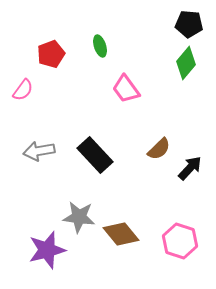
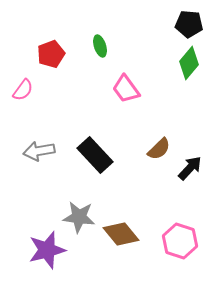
green diamond: moved 3 px right
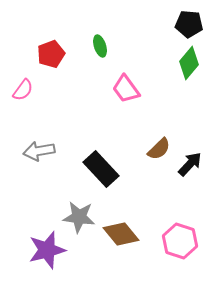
black rectangle: moved 6 px right, 14 px down
black arrow: moved 4 px up
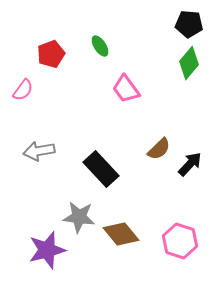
green ellipse: rotated 15 degrees counterclockwise
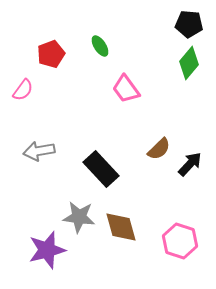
brown diamond: moved 7 px up; rotated 24 degrees clockwise
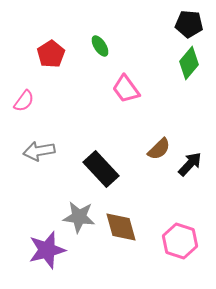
red pentagon: rotated 12 degrees counterclockwise
pink semicircle: moved 1 px right, 11 px down
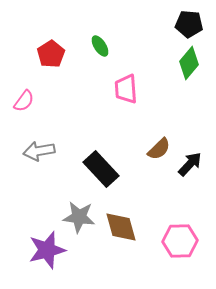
pink trapezoid: rotated 32 degrees clockwise
pink hexagon: rotated 20 degrees counterclockwise
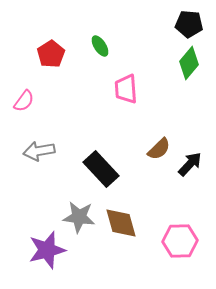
brown diamond: moved 4 px up
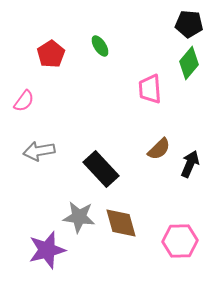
pink trapezoid: moved 24 px right
black arrow: rotated 20 degrees counterclockwise
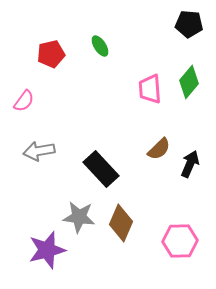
red pentagon: rotated 20 degrees clockwise
green diamond: moved 19 px down
brown diamond: rotated 39 degrees clockwise
